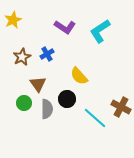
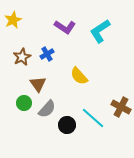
black circle: moved 26 px down
gray semicircle: rotated 42 degrees clockwise
cyan line: moved 2 px left
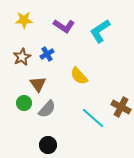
yellow star: moved 11 px right; rotated 24 degrees clockwise
purple L-shape: moved 1 px left, 1 px up
black circle: moved 19 px left, 20 px down
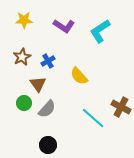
blue cross: moved 1 px right, 7 px down
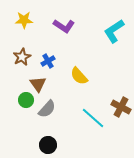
cyan L-shape: moved 14 px right
green circle: moved 2 px right, 3 px up
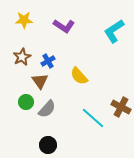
brown triangle: moved 2 px right, 3 px up
green circle: moved 2 px down
